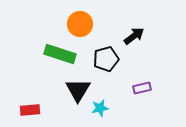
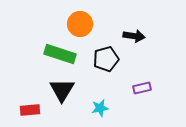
black arrow: rotated 45 degrees clockwise
black triangle: moved 16 px left
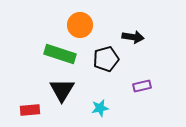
orange circle: moved 1 px down
black arrow: moved 1 px left, 1 px down
purple rectangle: moved 2 px up
